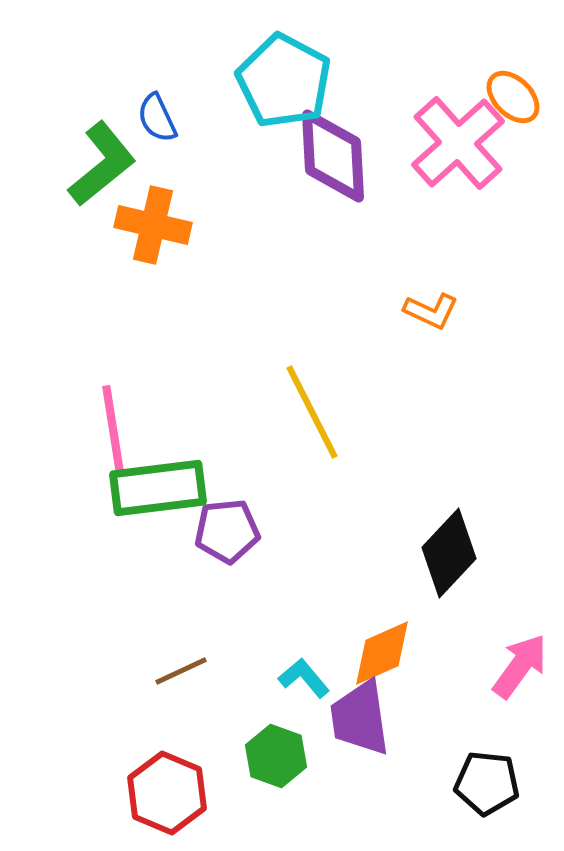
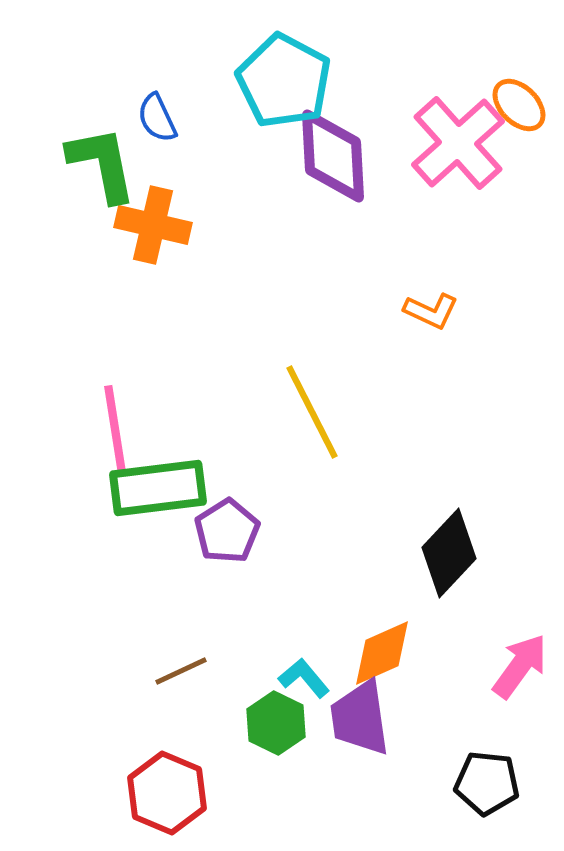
orange ellipse: moved 6 px right, 8 px down
green L-shape: rotated 62 degrees counterclockwise
pink line: moved 2 px right
purple pentagon: rotated 26 degrees counterclockwise
green hexagon: moved 33 px up; rotated 6 degrees clockwise
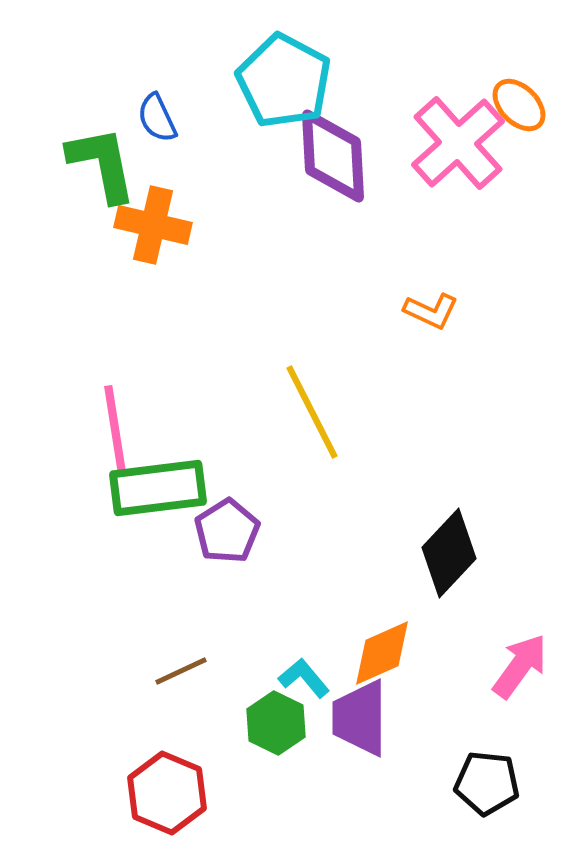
purple trapezoid: rotated 8 degrees clockwise
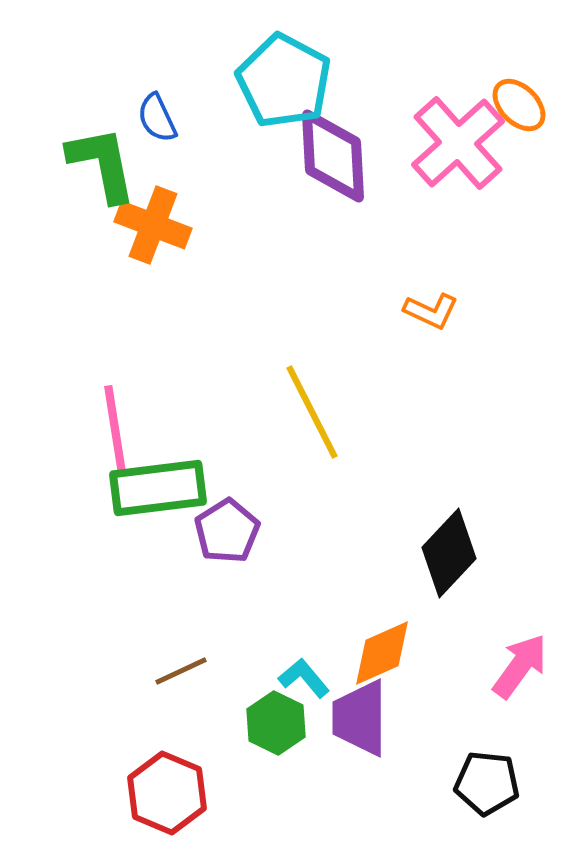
orange cross: rotated 8 degrees clockwise
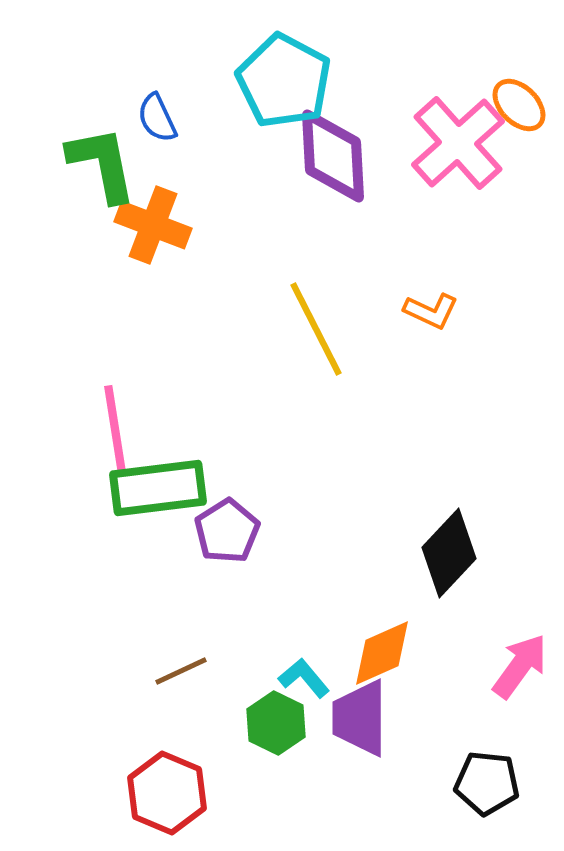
yellow line: moved 4 px right, 83 px up
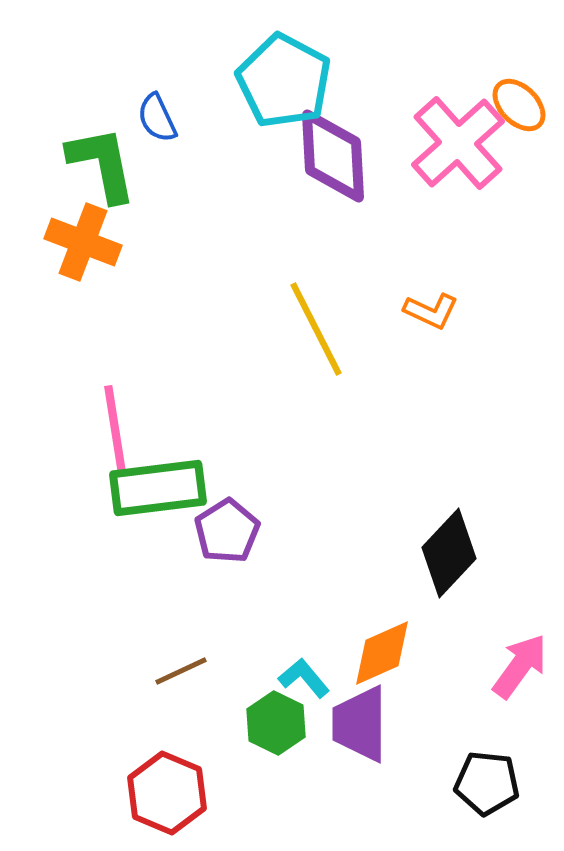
orange cross: moved 70 px left, 17 px down
purple trapezoid: moved 6 px down
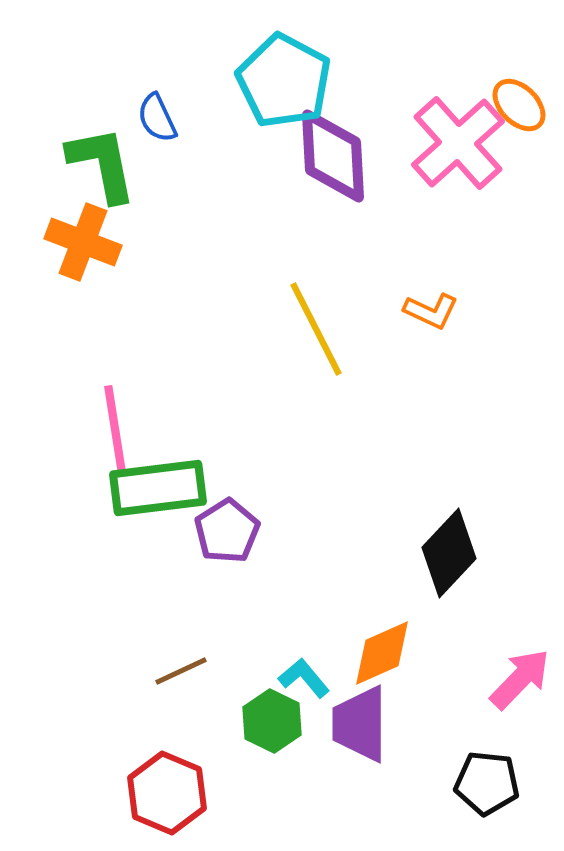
pink arrow: moved 13 px down; rotated 8 degrees clockwise
green hexagon: moved 4 px left, 2 px up
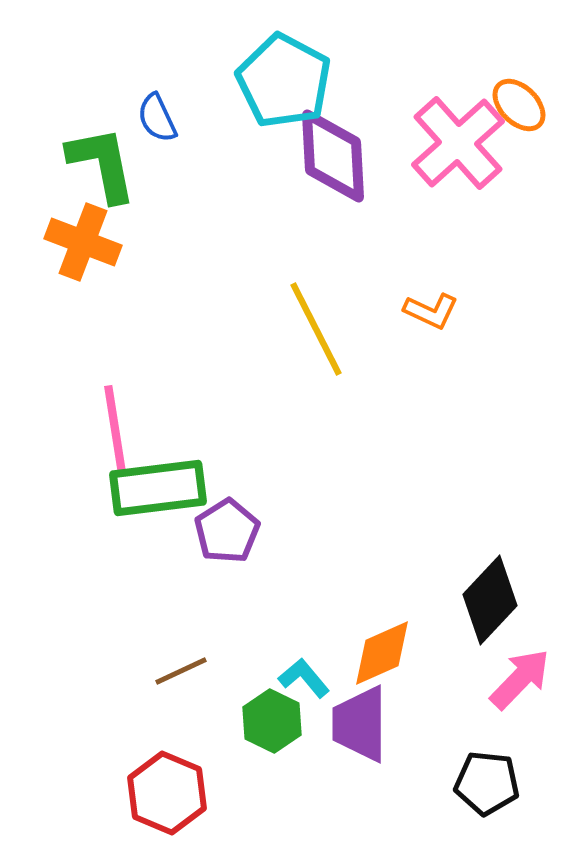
black diamond: moved 41 px right, 47 px down
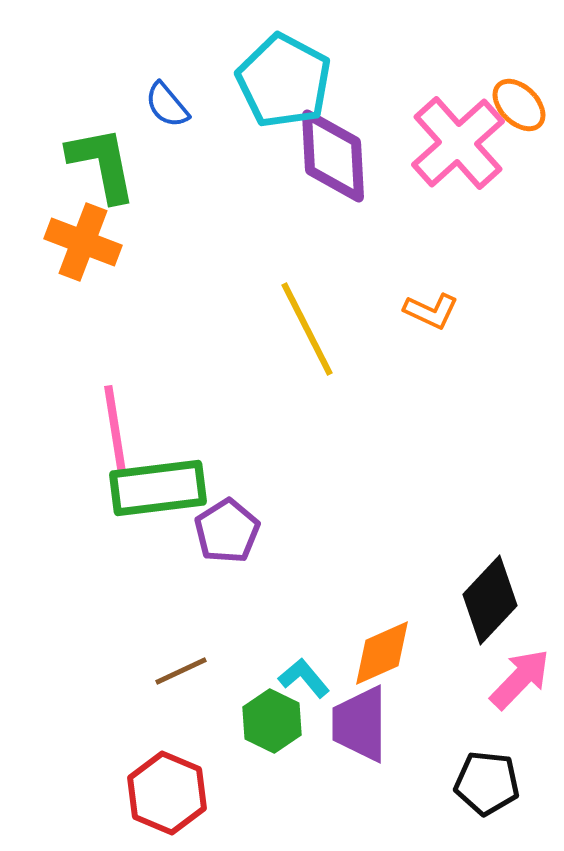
blue semicircle: moved 10 px right, 13 px up; rotated 15 degrees counterclockwise
yellow line: moved 9 px left
